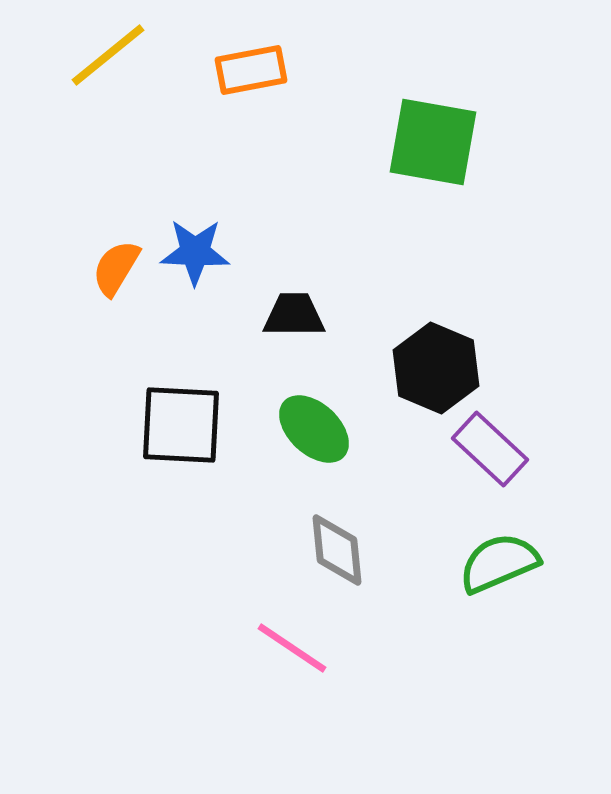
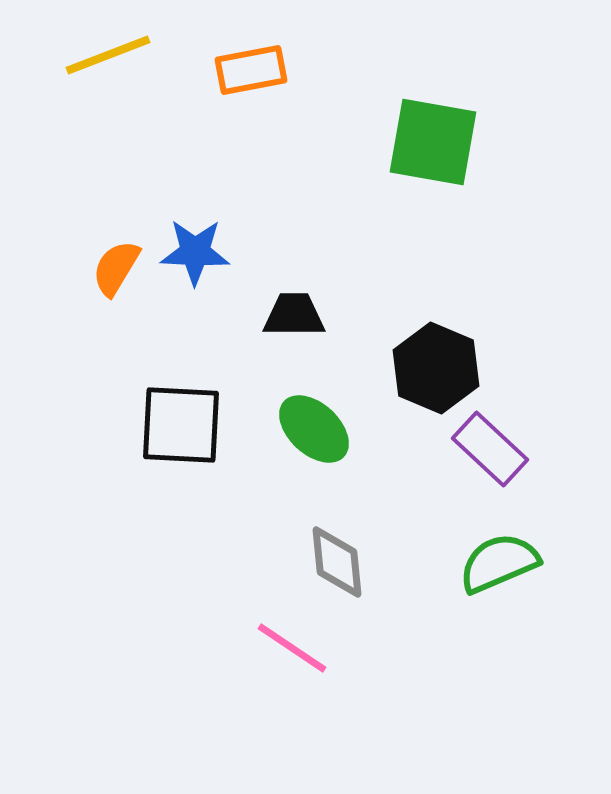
yellow line: rotated 18 degrees clockwise
gray diamond: moved 12 px down
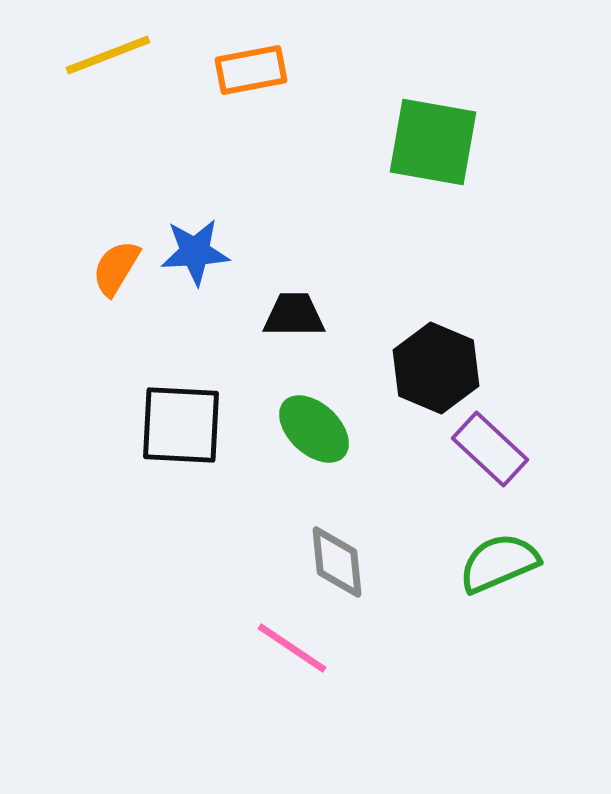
blue star: rotated 6 degrees counterclockwise
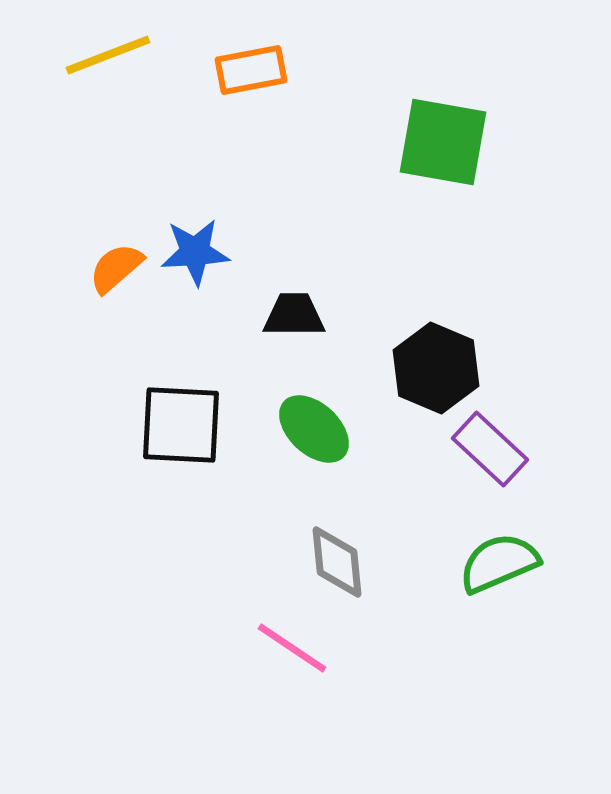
green square: moved 10 px right
orange semicircle: rotated 18 degrees clockwise
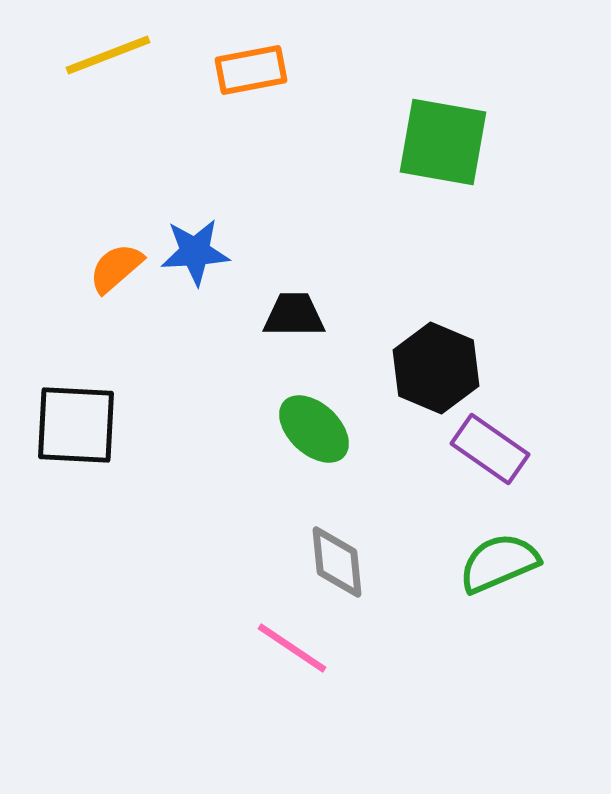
black square: moved 105 px left
purple rectangle: rotated 8 degrees counterclockwise
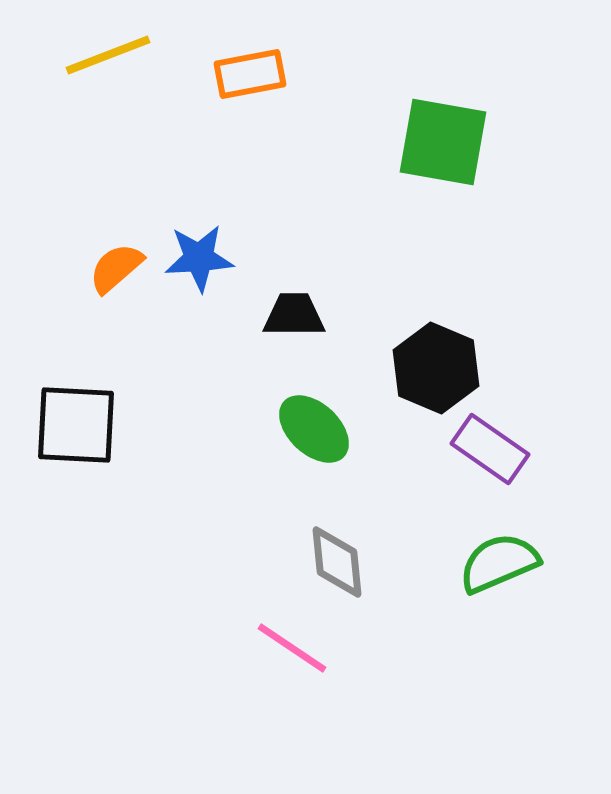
orange rectangle: moved 1 px left, 4 px down
blue star: moved 4 px right, 6 px down
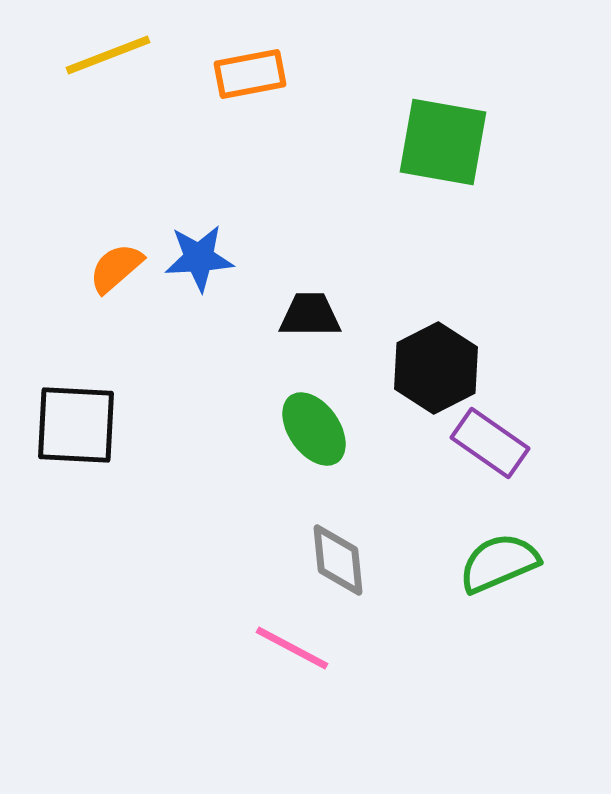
black trapezoid: moved 16 px right
black hexagon: rotated 10 degrees clockwise
green ellipse: rotated 12 degrees clockwise
purple rectangle: moved 6 px up
gray diamond: moved 1 px right, 2 px up
pink line: rotated 6 degrees counterclockwise
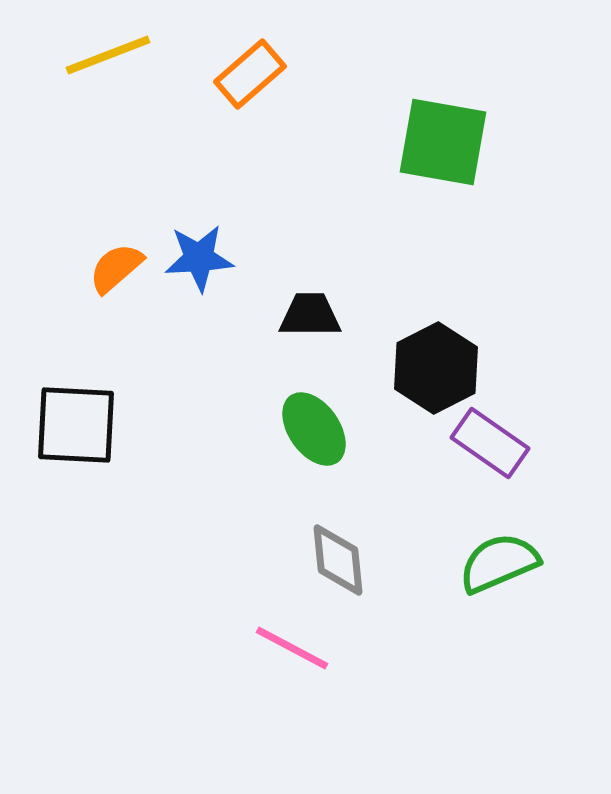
orange rectangle: rotated 30 degrees counterclockwise
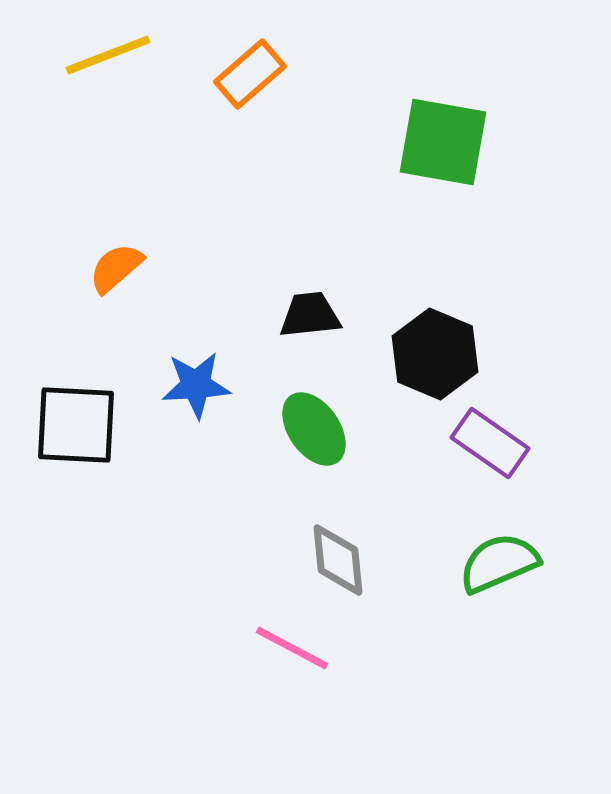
blue star: moved 3 px left, 127 px down
black trapezoid: rotated 6 degrees counterclockwise
black hexagon: moved 1 px left, 14 px up; rotated 10 degrees counterclockwise
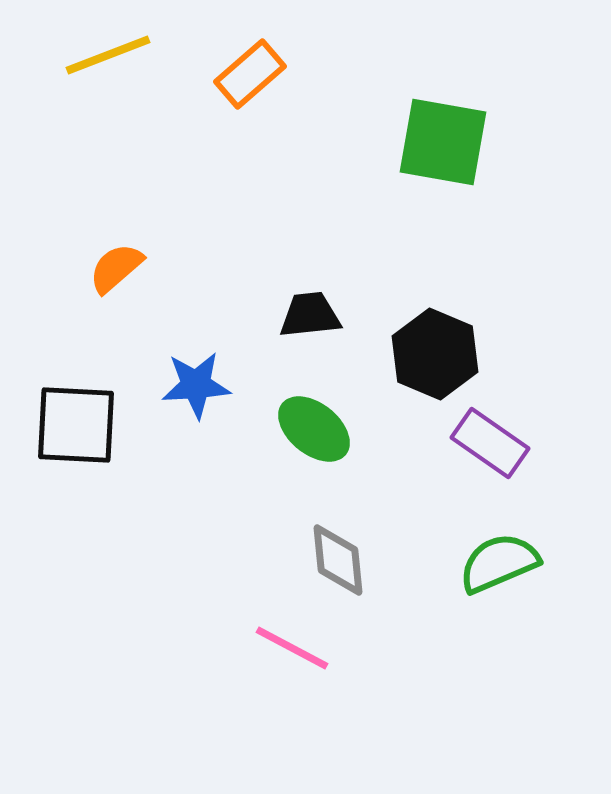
green ellipse: rotated 16 degrees counterclockwise
